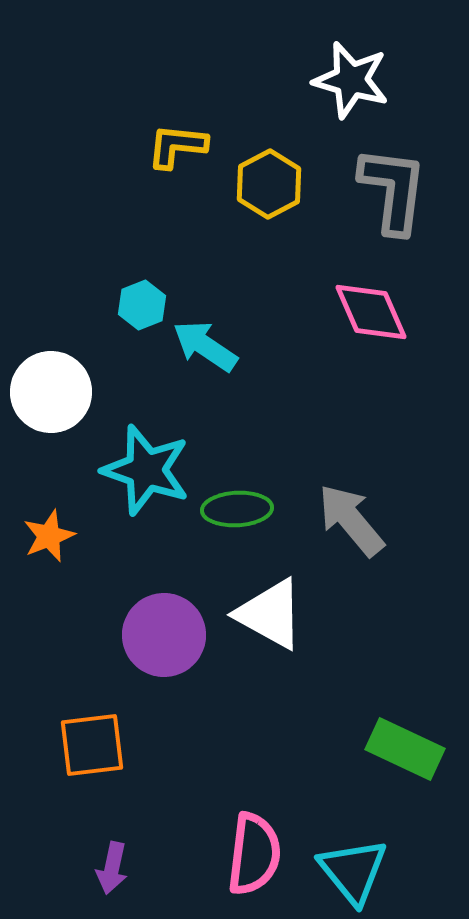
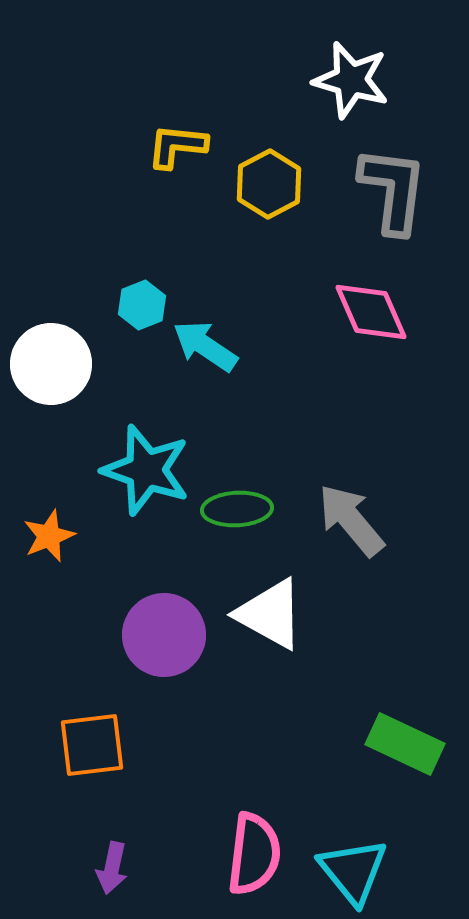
white circle: moved 28 px up
green rectangle: moved 5 px up
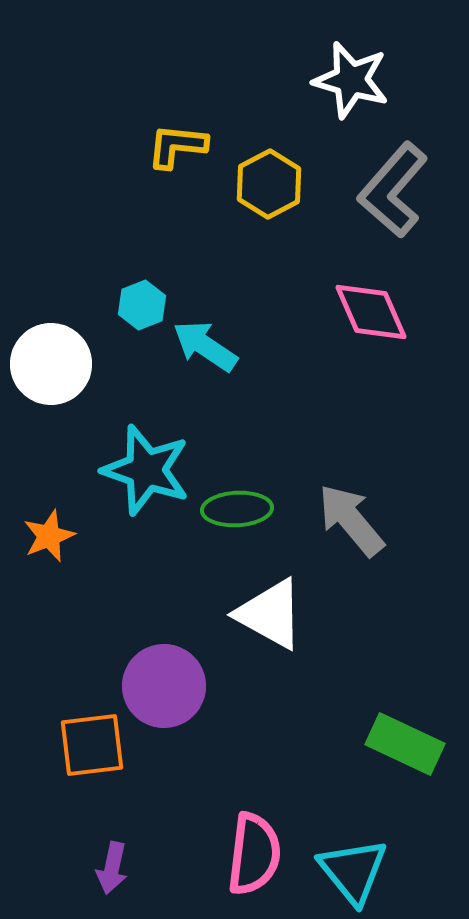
gray L-shape: rotated 146 degrees counterclockwise
purple circle: moved 51 px down
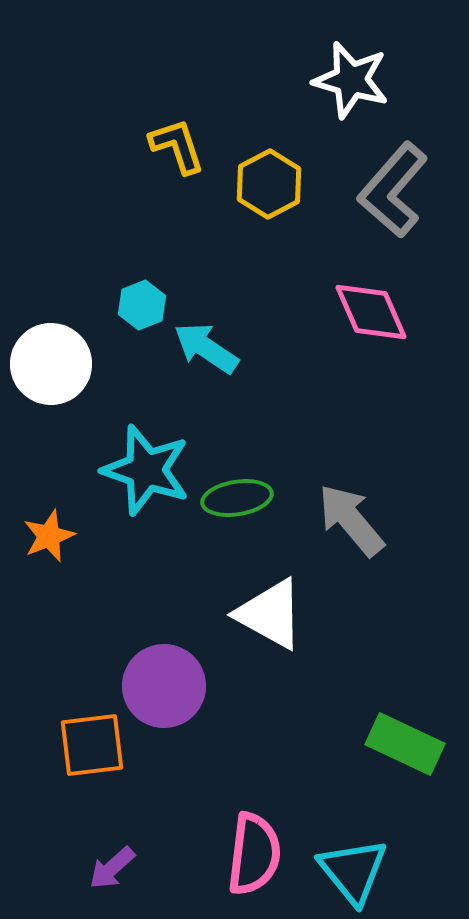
yellow L-shape: rotated 66 degrees clockwise
cyan arrow: moved 1 px right, 2 px down
green ellipse: moved 11 px up; rotated 6 degrees counterclockwise
purple arrow: rotated 36 degrees clockwise
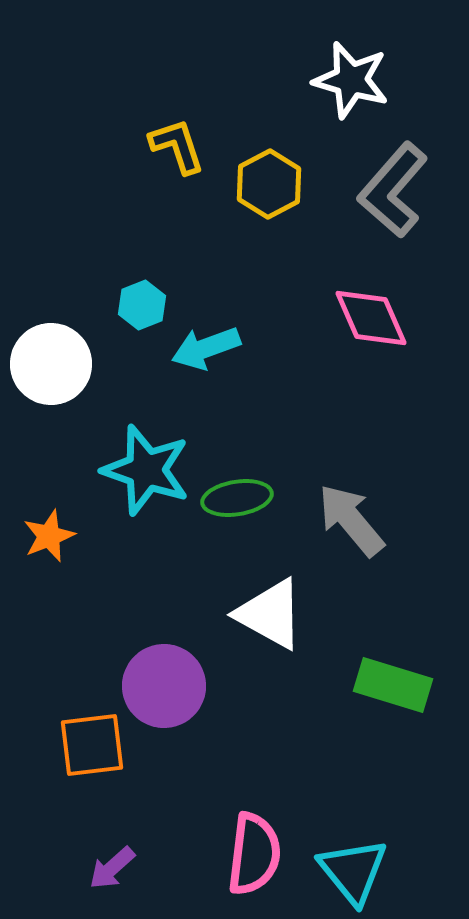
pink diamond: moved 6 px down
cyan arrow: rotated 54 degrees counterclockwise
green rectangle: moved 12 px left, 59 px up; rotated 8 degrees counterclockwise
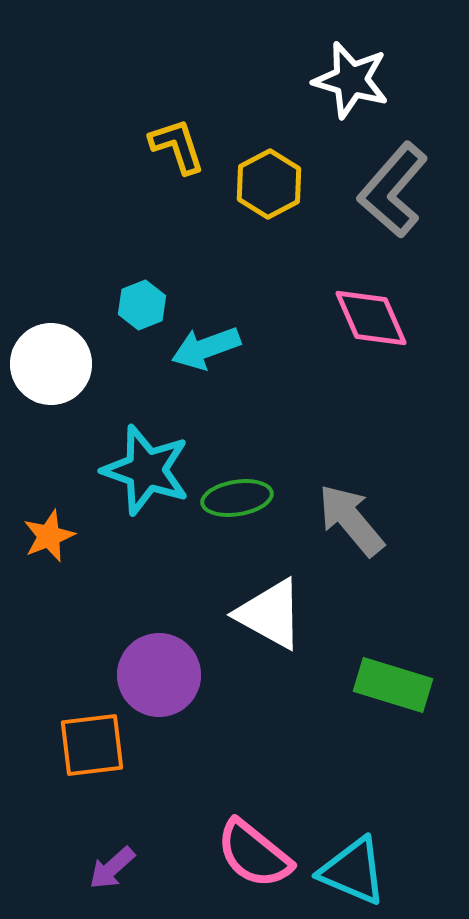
purple circle: moved 5 px left, 11 px up
pink semicircle: rotated 122 degrees clockwise
cyan triangle: rotated 28 degrees counterclockwise
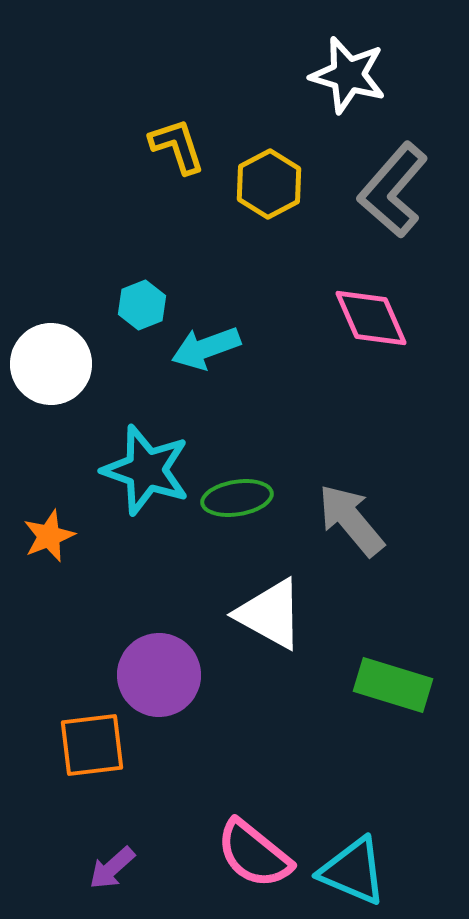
white star: moved 3 px left, 5 px up
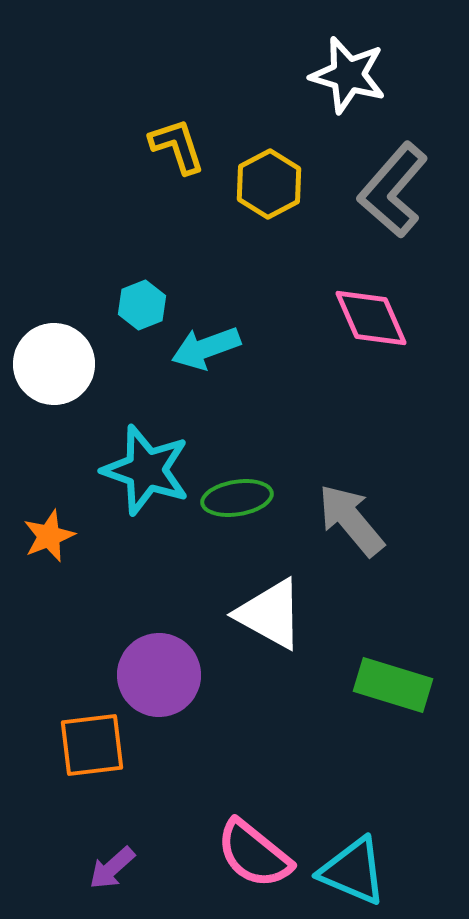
white circle: moved 3 px right
